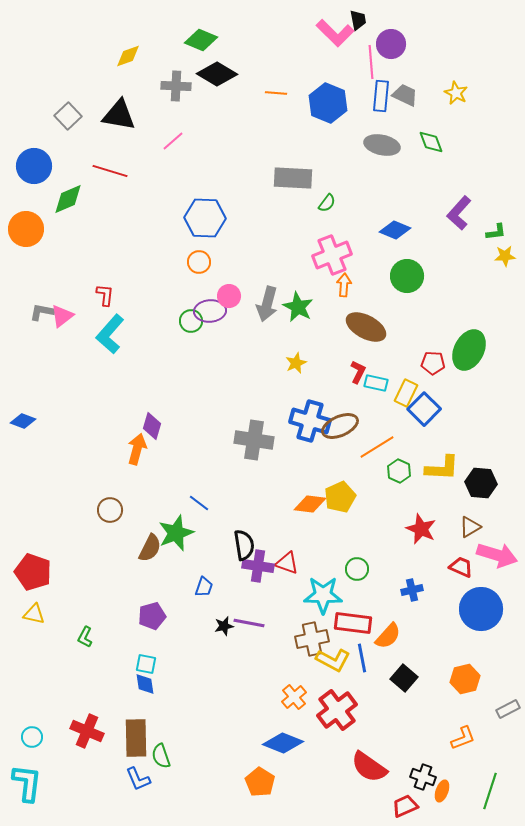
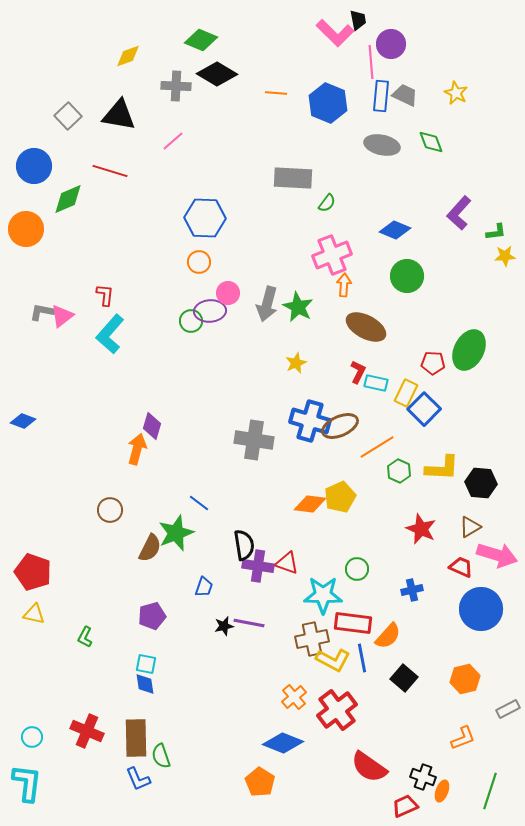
pink circle at (229, 296): moved 1 px left, 3 px up
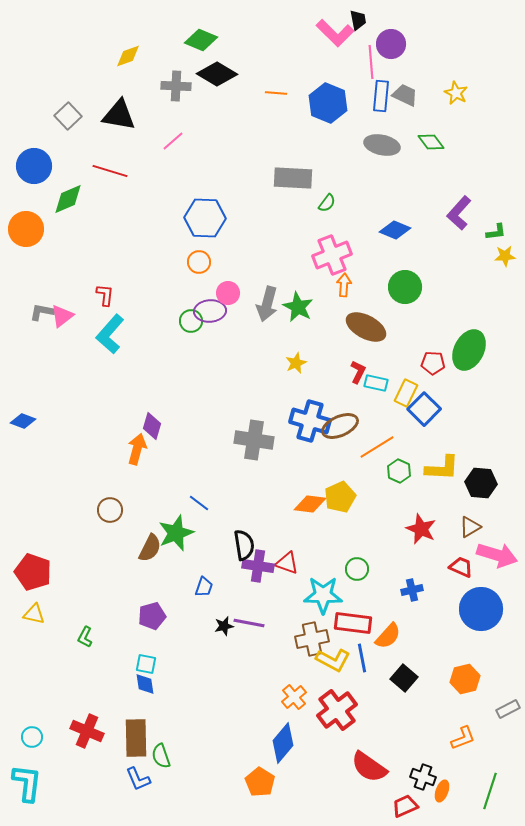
green diamond at (431, 142): rotated 16 degrees counterclockwise
green circle at (407, 276): moved 2 px left, 11 px down
blue diamond at (283, 743): rotated 72 degrees counterclockwise
